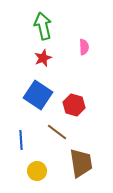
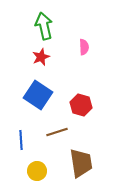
green arrow: moved 1 px right
red star: moved 2 px left, 1 px up
red hexagon: moved 7 px right
brown line: rotated 55 degrees counterclockwise
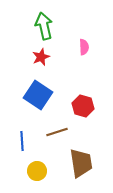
red hexagon: moved 2 px right, 1 px down
blue line: moved 1 px right, 1 px down
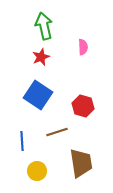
pink semicircle: moved 1 px left
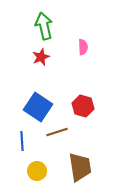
blue square: moved 12 px down
brown trapezoid: moved 1 px left, 4 px down
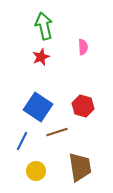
blue line: rotated 30 degrees clockwise
yellow circle: moved 1 px left
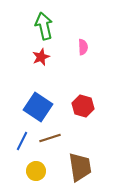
brown line: moved 7 px left, 6 px down
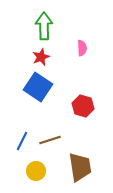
green arrow: rotated 12 degrees clockwise
pink semicircle: moved 1 px left, 1 px down
blue square: moved 20 px up
brown line: moved 2 px down
